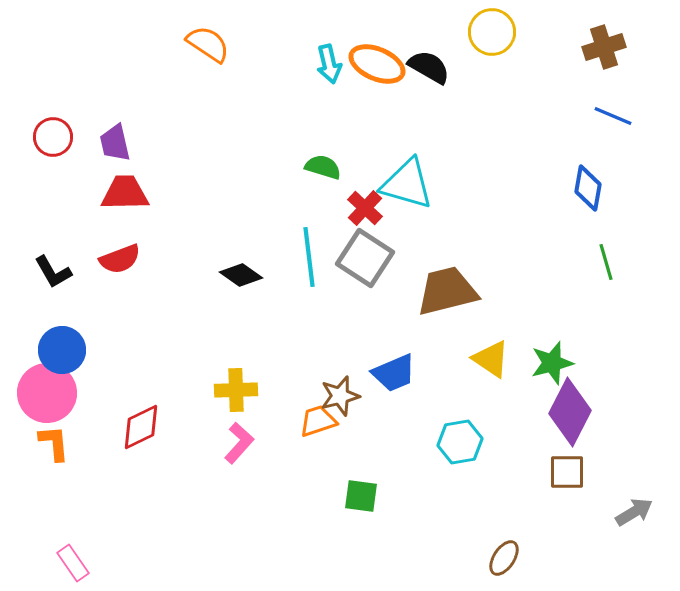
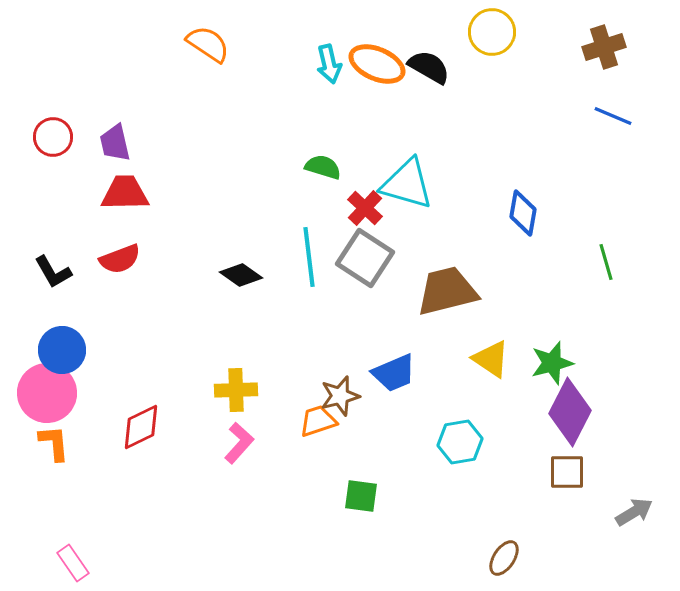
blue diamond: moved 65 px left, 25 px down
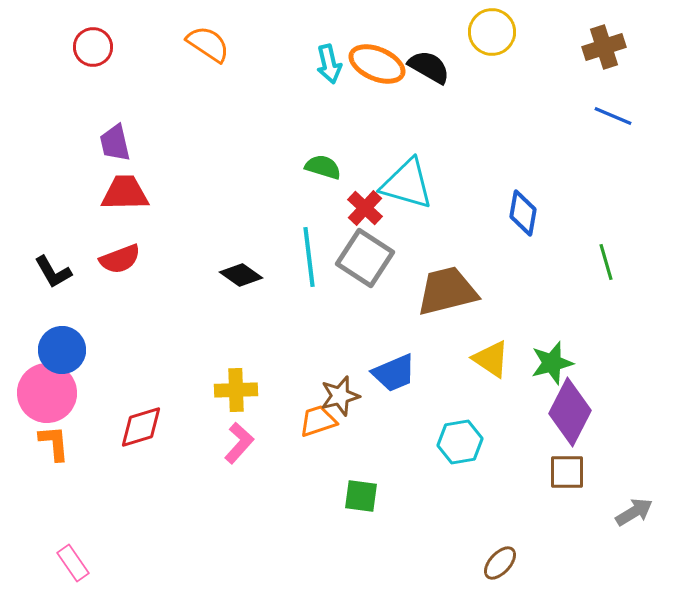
red circle: moved 40 px right, 90 px up
red diamond: rotated 9 degrees clockwise
brown ellipse: moved 4 px left, 5 px down; rotated 9 degrees clockwise
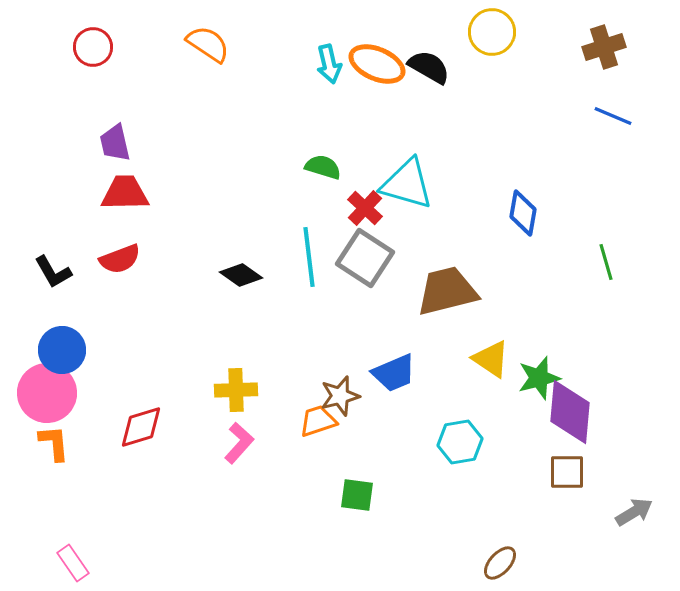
green star: moved 13 px left, 15 px down
purple diamond: rotated 22 degrees counterclockwise
green square: moved 4 px left, 1 px up
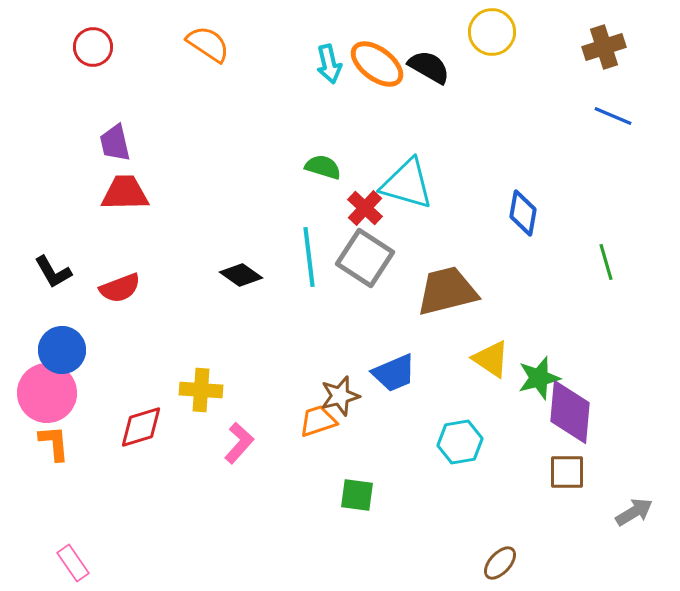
orange ellipse: rotated 14 degrees clockwise
red semicircle: moved 29 px down
yellow cross: moved 35 px left; rotated 6 degrees clockwise
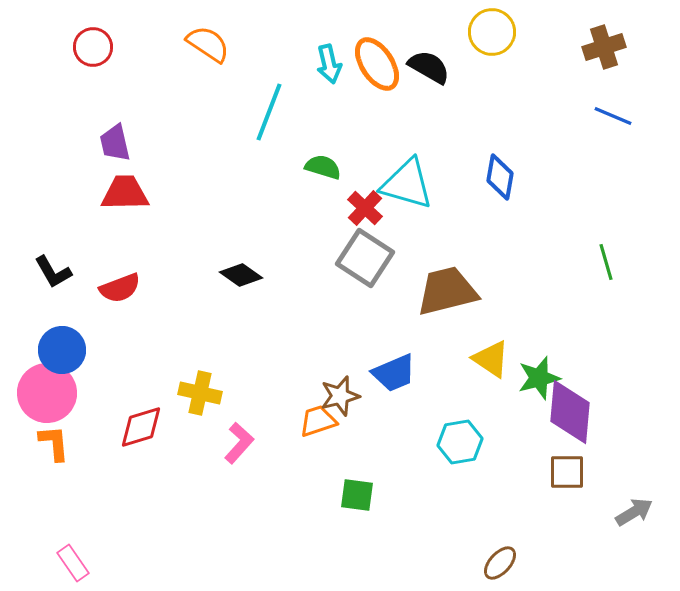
orange ellipse: rotated 20 degrees clockwise
blue diamond: moved 23 px left, 36 px up
cyan line: moved 40 px left, 145 px up; rotated 28 degrees clockwise
yellow cross: moved 1 px left, 3 px down; rotated 9 degrees clockwise
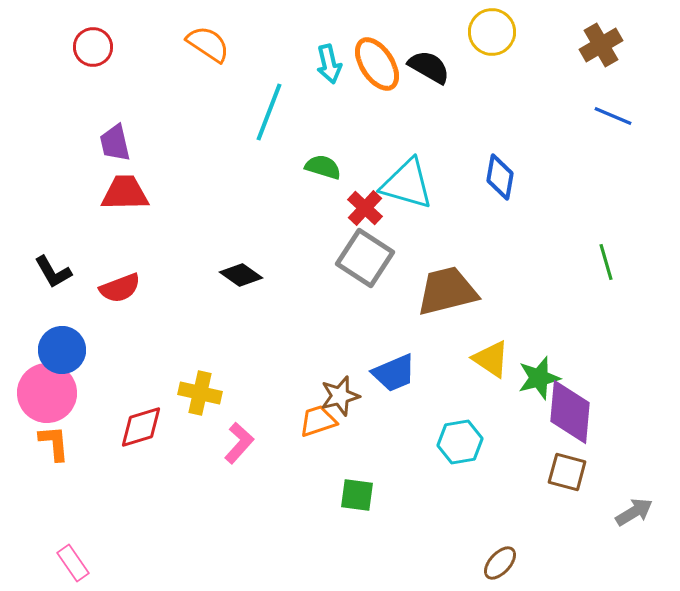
brown cross: moved 3 px left, 2 px up; rotated 12 degrees counterclockwise
brown square: rotated 15 degrees clockwise
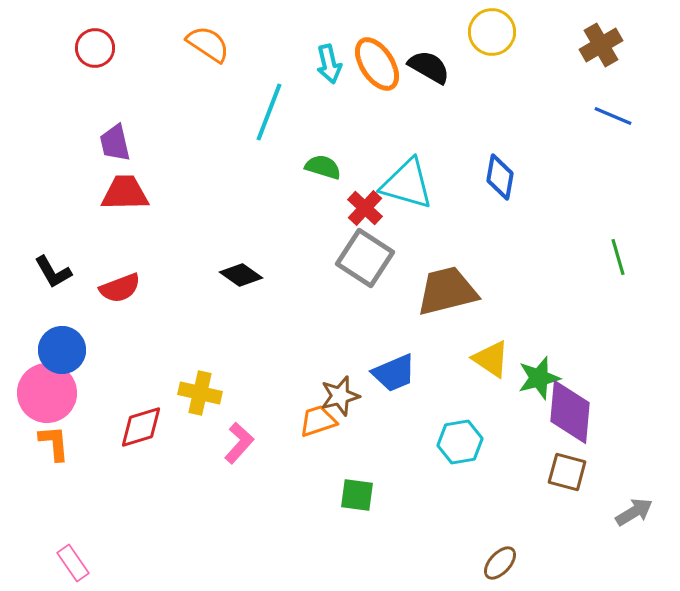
red circle: moved 2 px right, 1 px down
green line: moved 12 px right, 5 px up
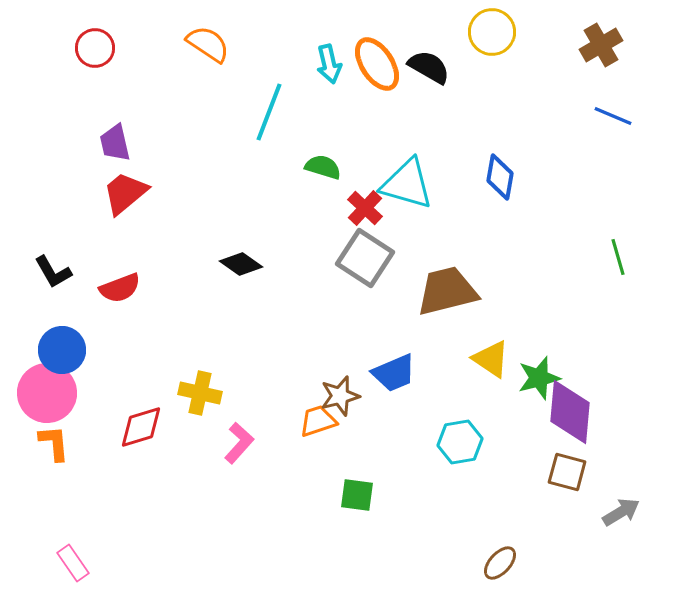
red trapezoid: rotated 39 degrees counterclockwise
black diamond: moved 11 px up
gray arrow: moved 13 px left
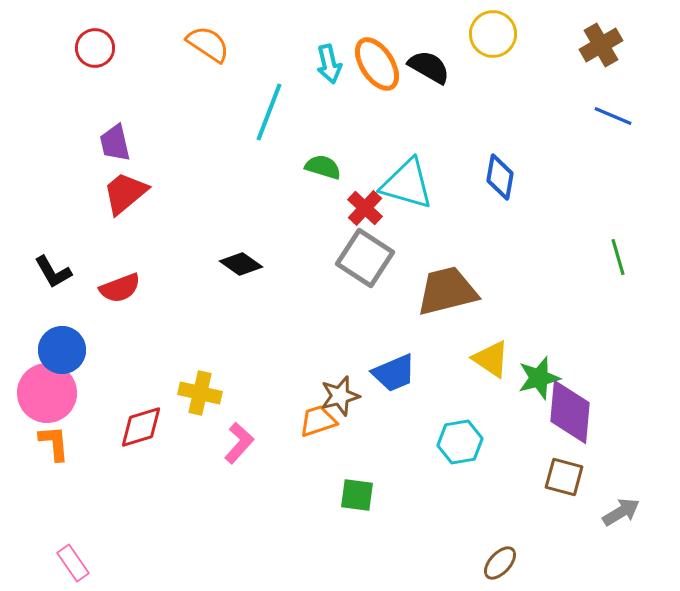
yellow circle: moved 1 px right, 2 px down
brown square: moved 3 px left, 5 px down
